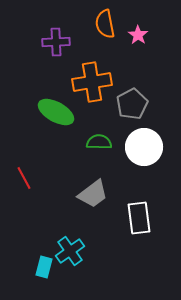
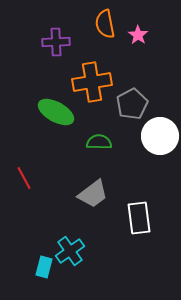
white circle: moved 16 px right, 11 px up
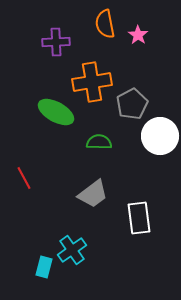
cyan cross: moved 2 px right, 1 px up
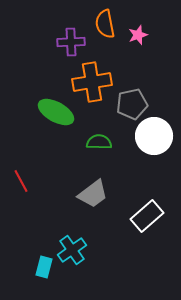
pink star: rotated 18 degrees clockwise
purple cross: moved 15 px right
gray pentagon: rotated 16 degrees clockwise
white circle: moved 6 px left
red line: moved 3 px left, 3 px down
white rectangle: moved 8 px right, 2 px up; rotated 56 degrees clockwise
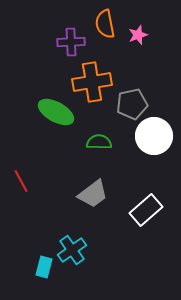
white rectangle: moved 1 px left, 6 px up
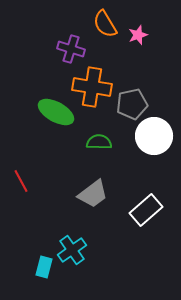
orange semicircle: rotated 20 degrees counterclockwise
purple cross: moved 7 px down; rotated 20 degrees clockwise
orange cross: moved 5 px down; rotated 18 degrees clockwise
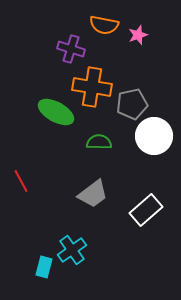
orange semicircle: moved 1 px left, 1 px down; rotated 48 degrees counterclockwise
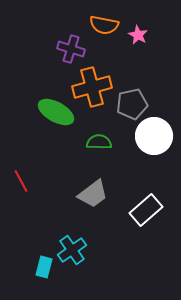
pink star: rotated 24 degrees counterclockwise
orange cross: rotated 24 degrees counterclockwise
